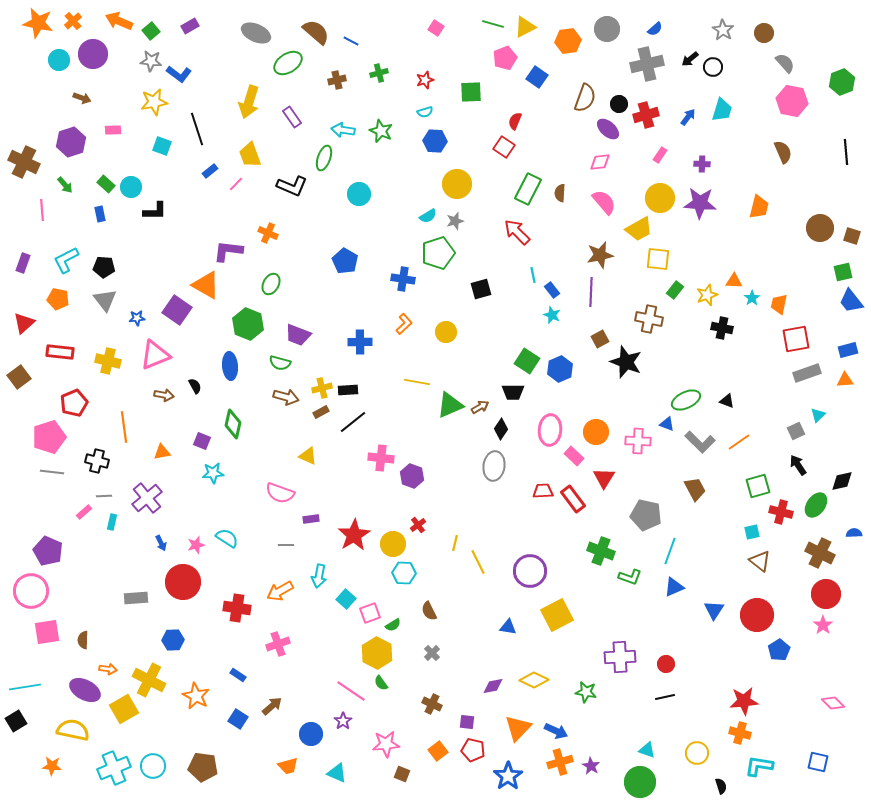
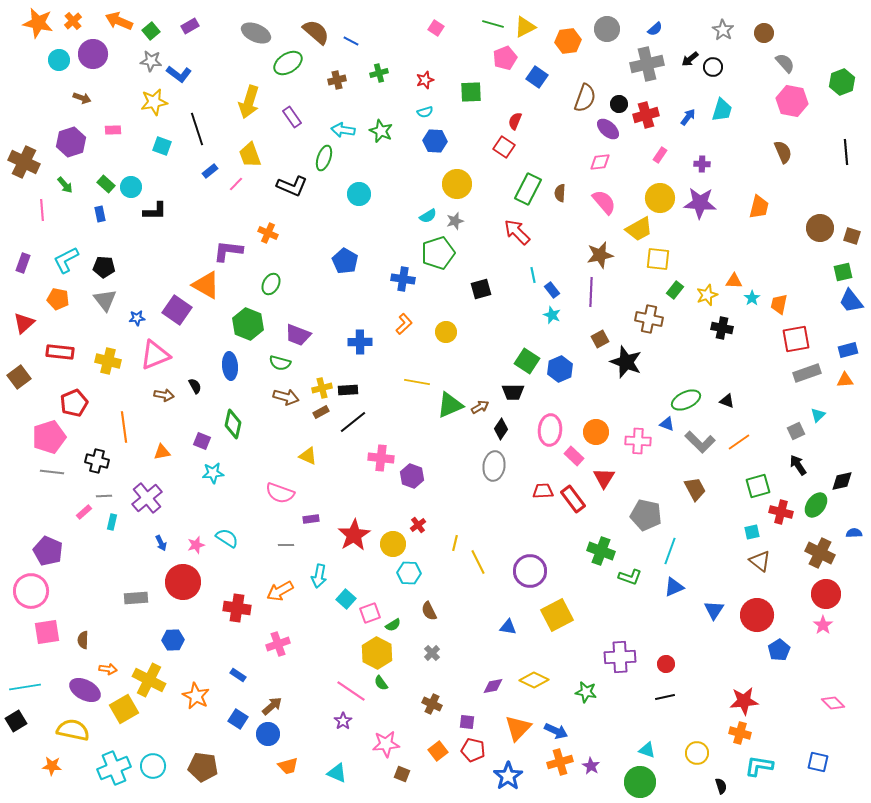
cyan hexagon at (404, 573): moved 5 px right
blue circle at (311, 734): moved 43 px left
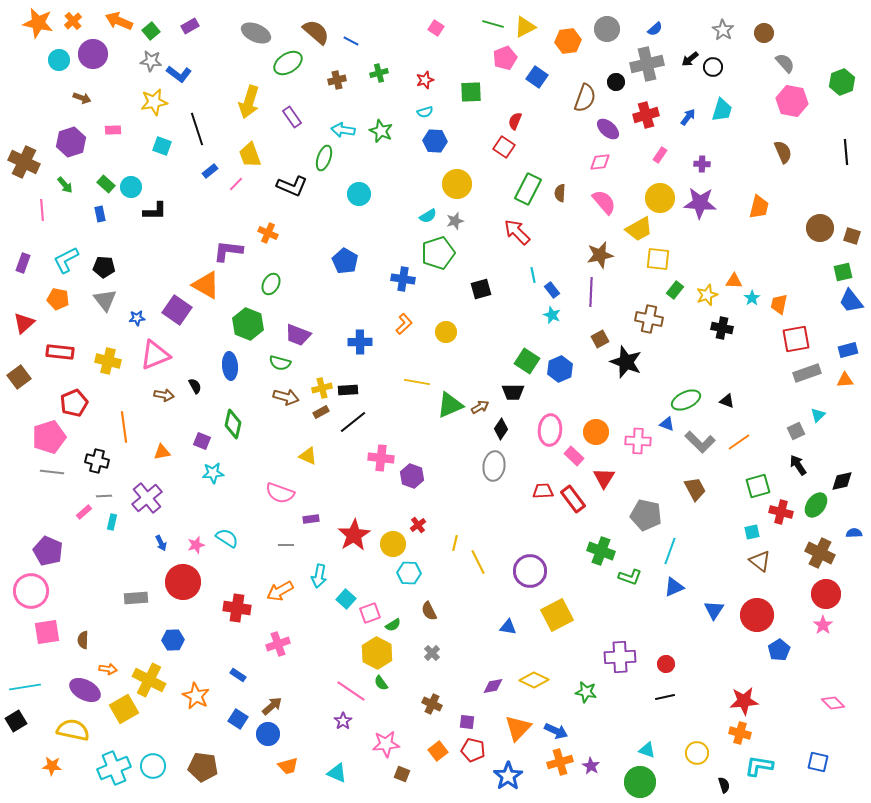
black circle at (619, 104): moved 3 px left, 22 px up
black semicircle at (721, 786): moved 3 px right, 1 px up
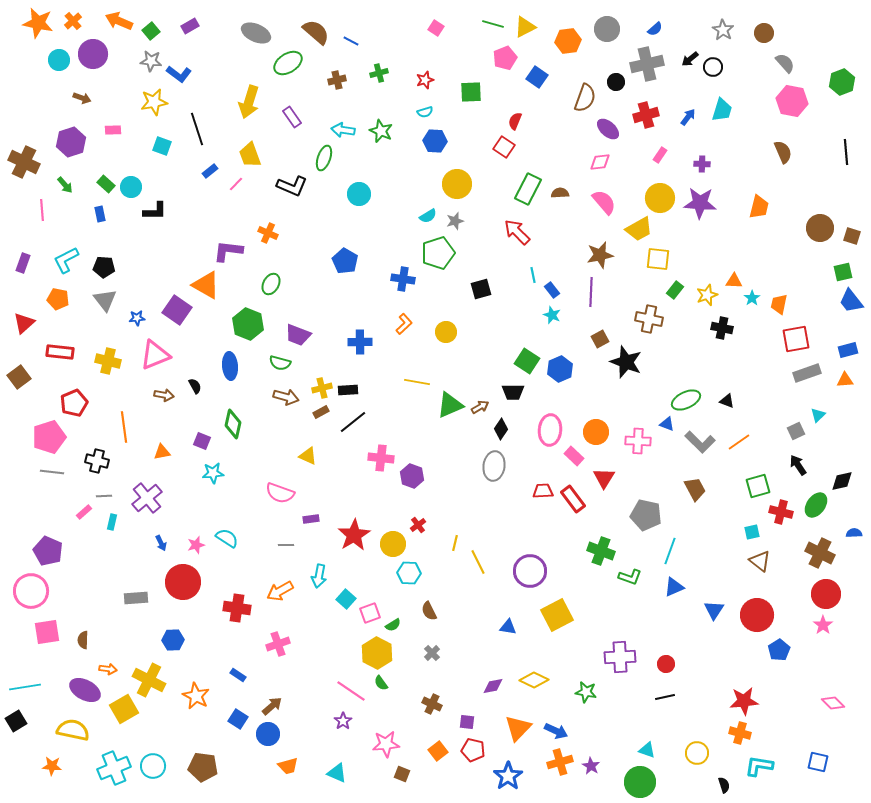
brown semicircle at (560, 193): rotated 84 degrees clockwise
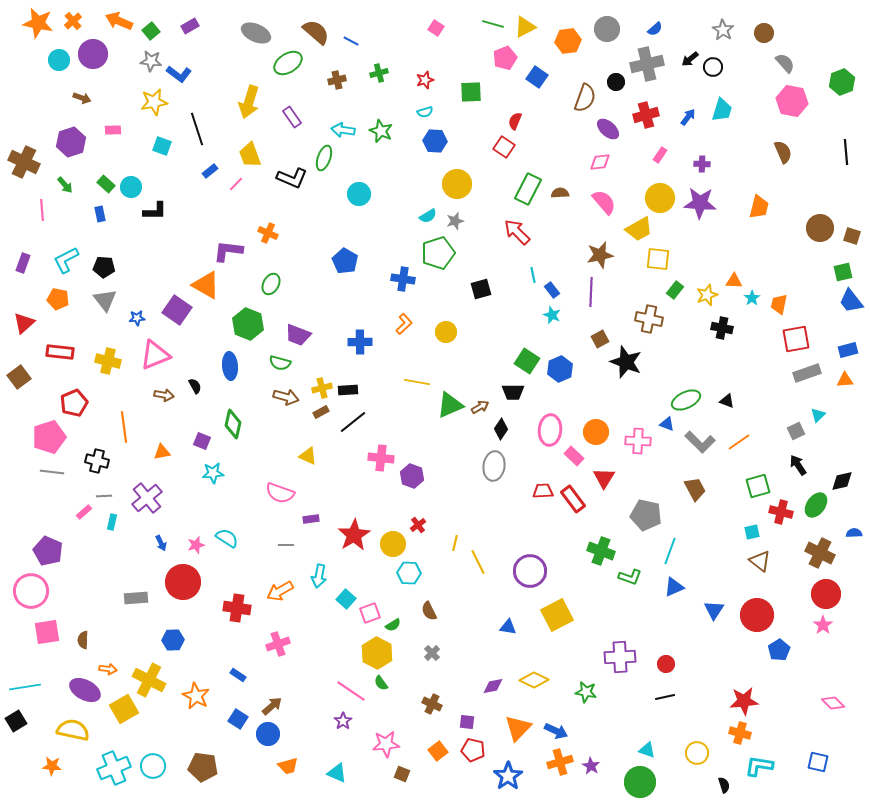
black L-shape at (292, 186): moved 8 px up
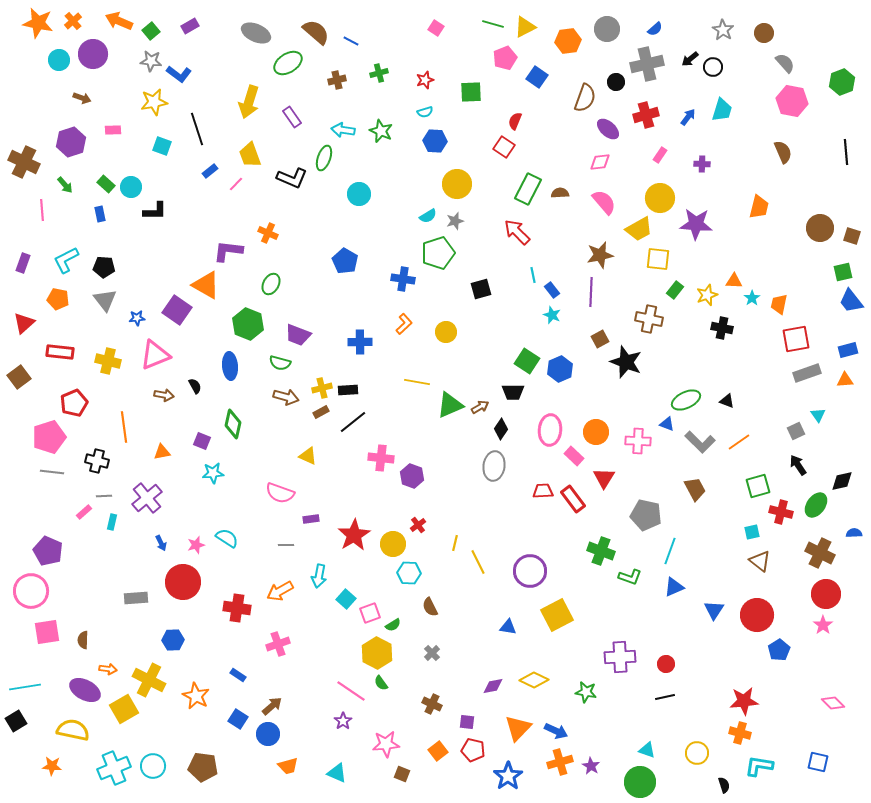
purple star at (700, 203): moved 4 px left, 21 px down
cyan triangle at (818, 415): rotated 21 degrees counterclockwise
brown semicircle at (429, 611): moved 1 px right, 4 px up
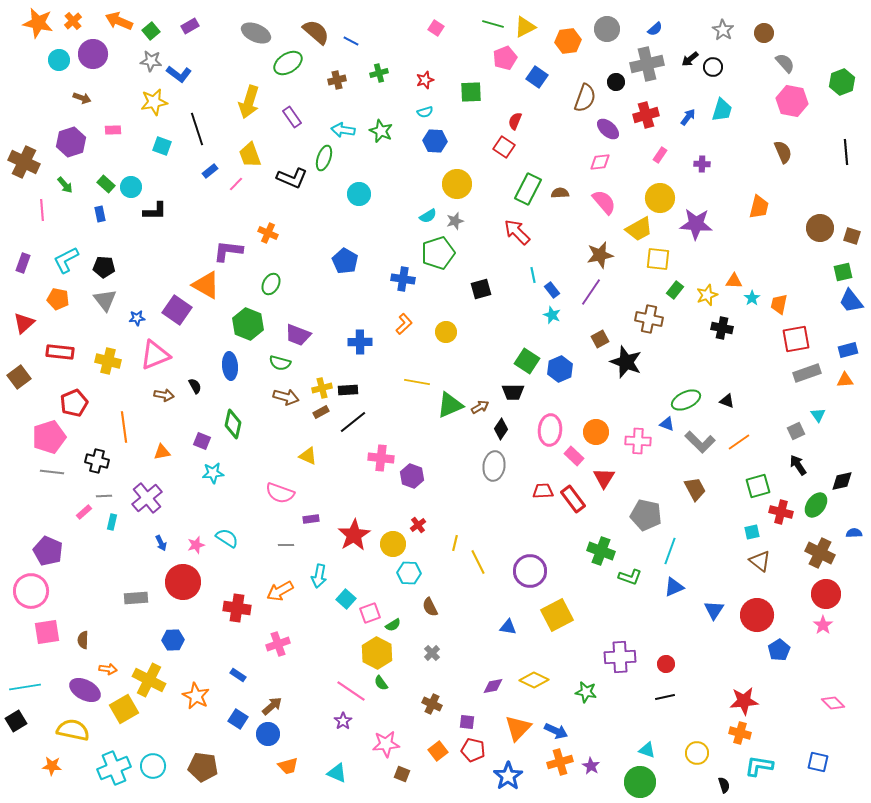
purple line at (591, 292): rotated 32 degrees clockwise
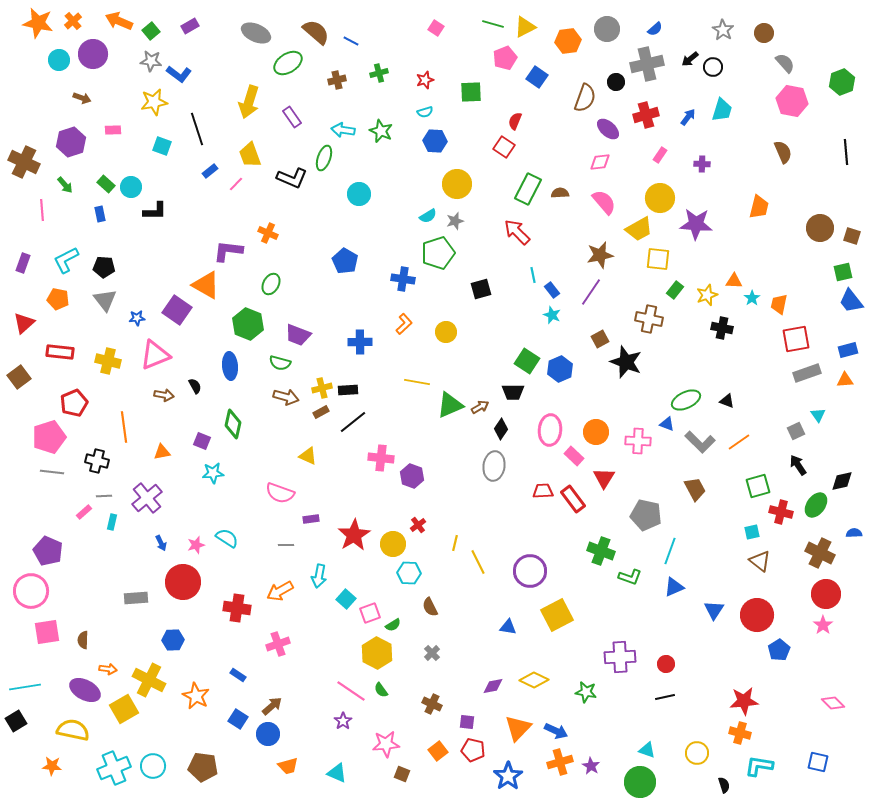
green semicircle at (381, 683): moved 7 px down
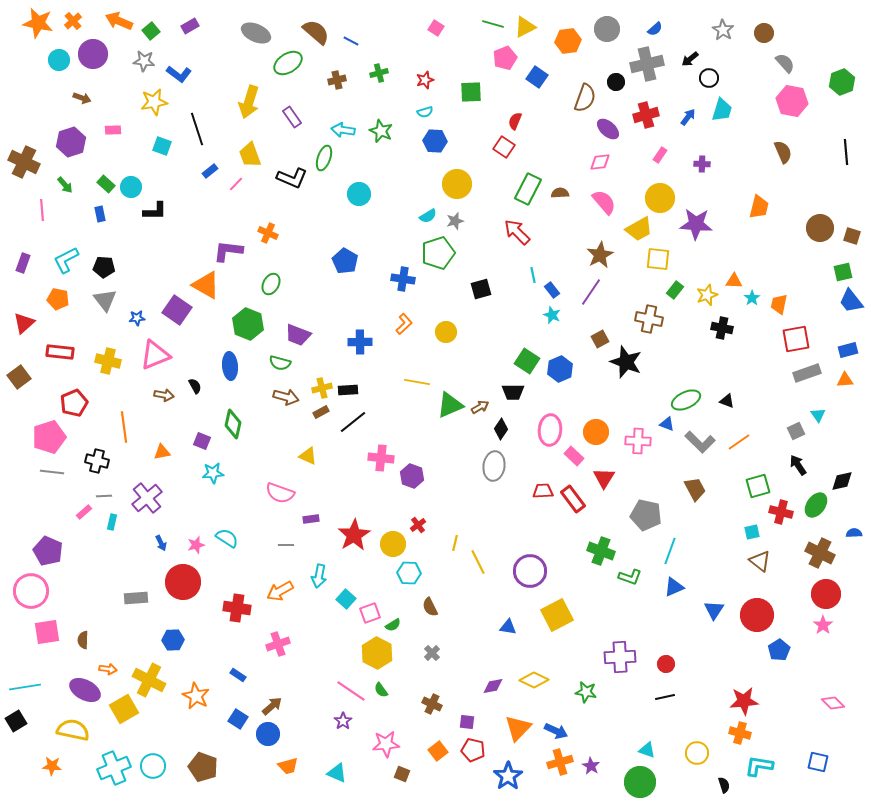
gray star at (151, 61): moved 7 px left
black circle at (713, 67): moved 4 px left, 11 px down
brown star at (600, 255): rotated 16 degrees counterclockwise
brown pentagon at (203, 767): rotated 12 degrees clockwise
